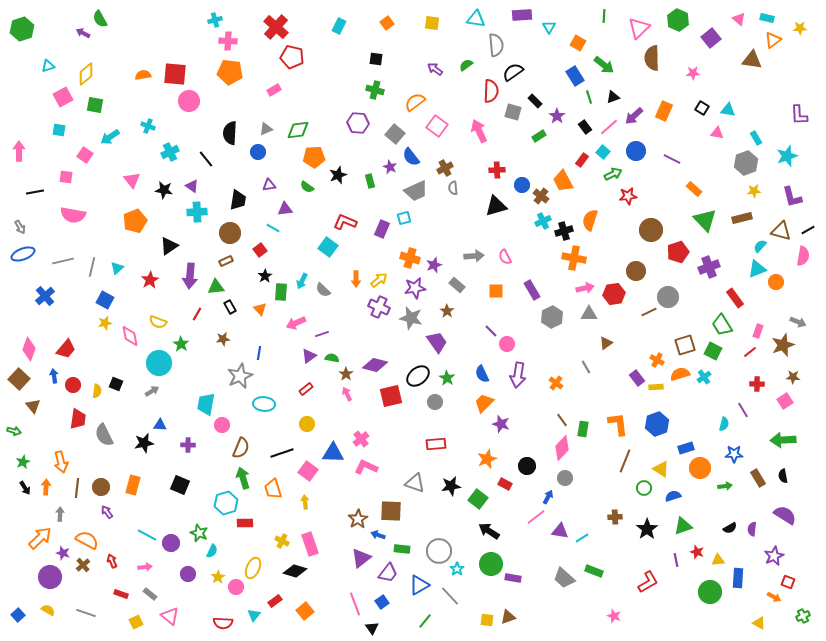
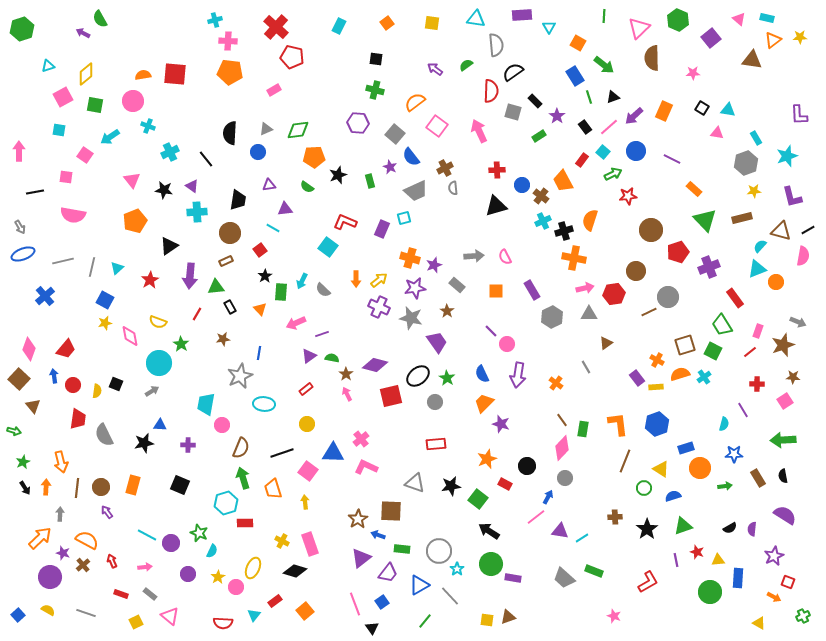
yellow star at (800, 28): moved 9 px down
pink circle at (189, 101): moved 56 px left
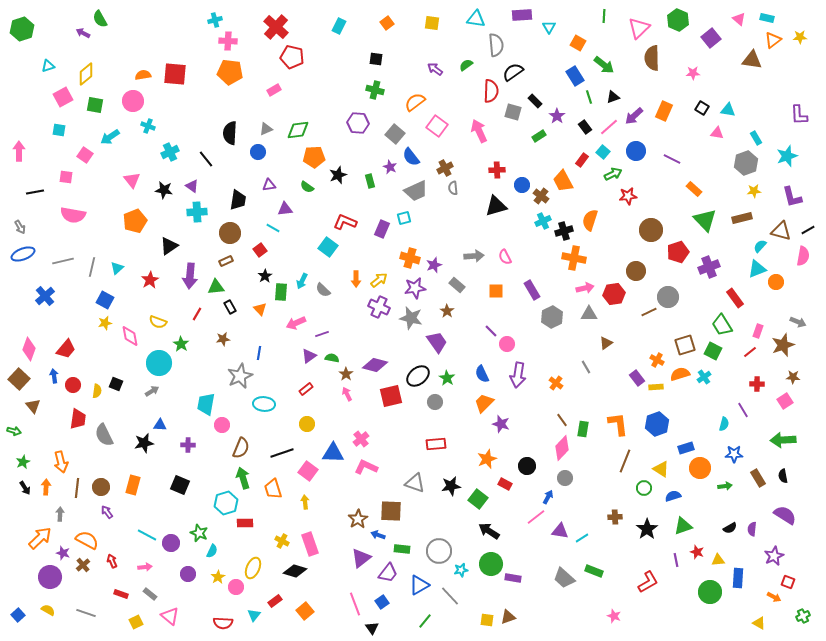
cyan star at (457, 569): moved 4 px right, 1 px down; rotated 24 degrees clockwise
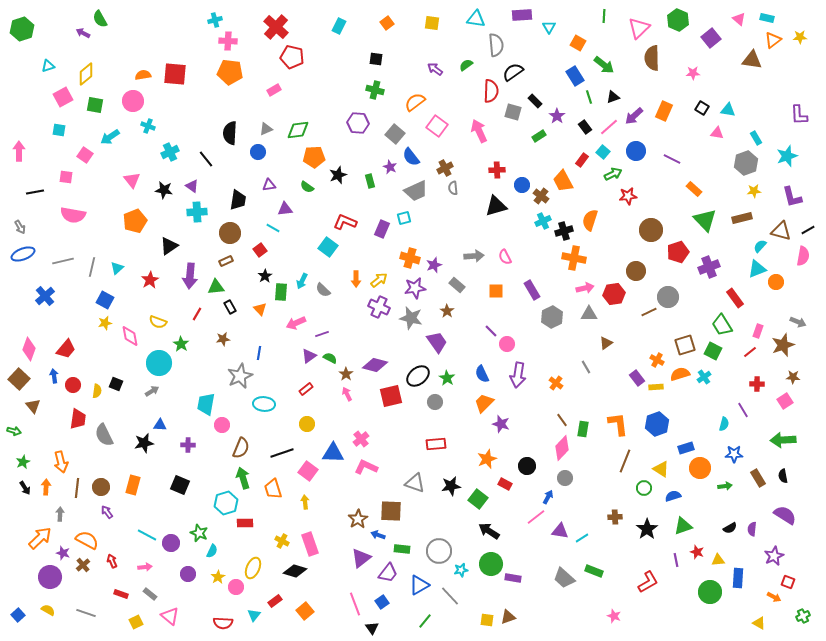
green semicircle at (332, 358): moved 2 px left; rotated 16 degrees clockwise
